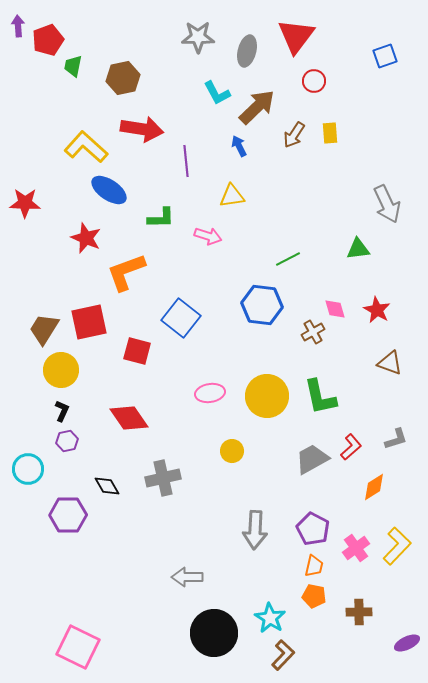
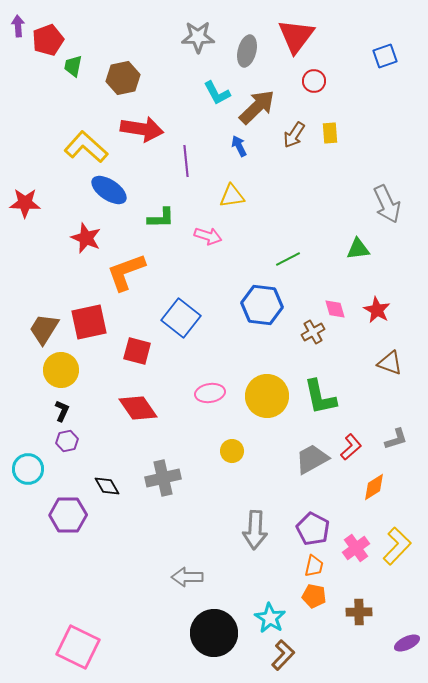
red diamond at (129, 418): moved 9 px right, 10 px up
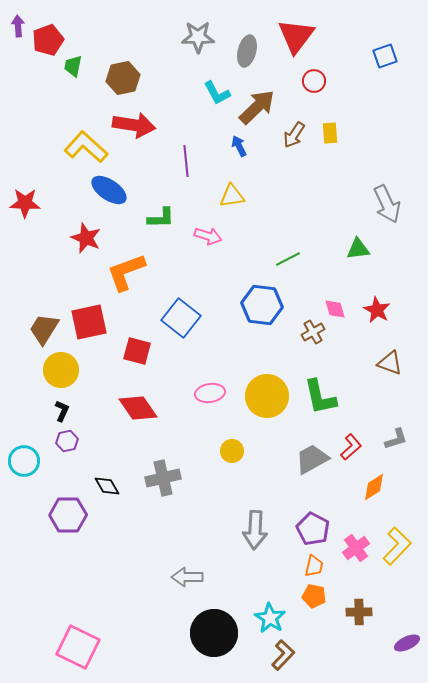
red arrow at (142, 129): moved 8 px left, 4 px up
cyan circle at (28, 469): moved 4 px left, 8 px up
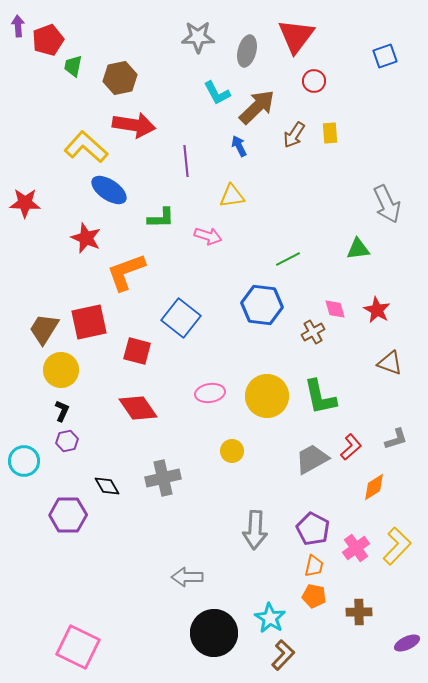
brown hexagon at (123, 78): moved 3 px left
